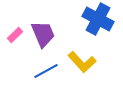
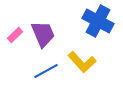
blue cross: moved 2 px down
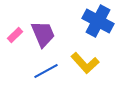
yellow L-shape: moved 3 px right, 1 px down
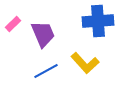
blue cross: rotated 32 degrees counterclockwise
pink rectangle: moved 2 px left, 11 px up
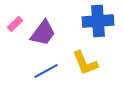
pink rectangle: moved 2 px right
purple trapezoid: moved 1 px up; rotated 60 degrees clockwise
yellow L-shape: rotated 20 degrees clockwise
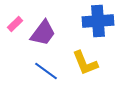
blue line: rotated 65 degrees clockwise
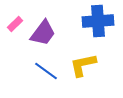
yellow L-shape: moved 2 px left, 2 px down; rotated 100 degrees clockwise
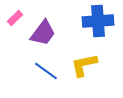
pink rectangle: moved 6 px up
yellow L-shape: moved 1 px right
